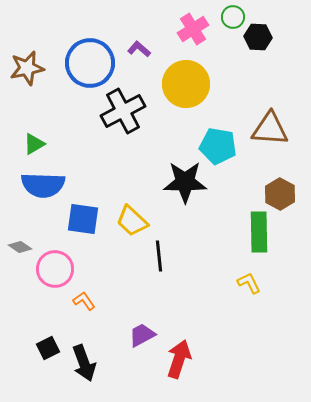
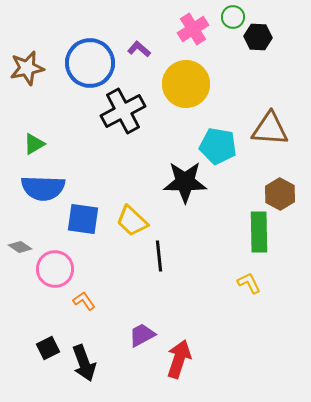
blue semicircle: moved 3 px down
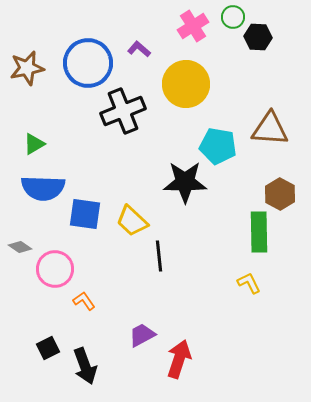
pink cross: moved 3 px up
blue circle: moved 2 px left
black cross: rotated 6 degrees clockwise
blue square: moved 2 px right, 5 px up
black arrow: moved 1 px right, 3 px down
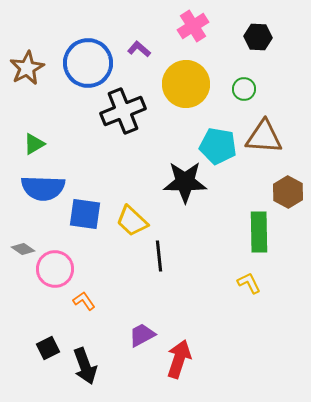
green circle: moved 11 px right, 72 px down
brown star: rotated 16 degrees counterclockwise
brown triangle: moved 6 px left, 8 px down
brown hexagon: moved 8 px right, 2 px up
gray diamond: moved 3 px right, 2 px down
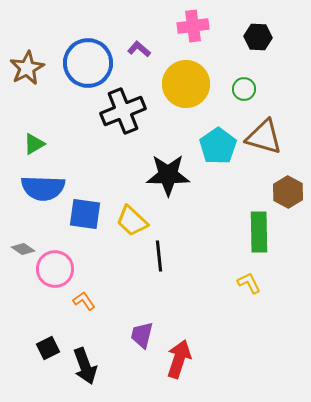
pink cross: rotated 24 degrees clockwise
brown triangle: rotated 12 degrees clockwise
cyan pentagon: rotated 27 degrees clockwise
black star: moved 17 px left, 7 px up
purple trapezoid: rotated 48 degrees counterclockwise
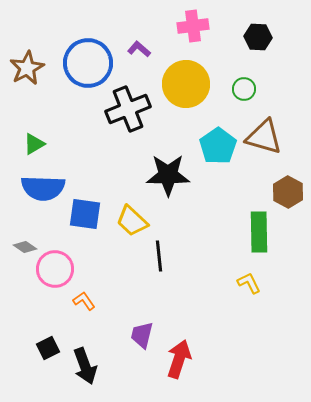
black cross: moved 5 px right, 2 px up
gray diamond: moved 2 px right, 2 px up
